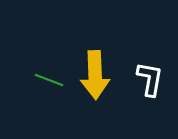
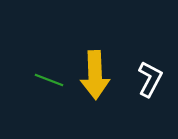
white L-shape: rotated 18 degrees clockwise
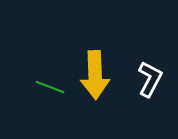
green line: moved 1 px right, 7 px down
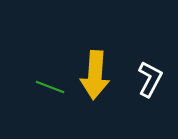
yellow arrow: rotated 6 degrees clockwise
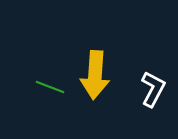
white L-shape: moved 3 px right, 10 px down
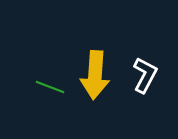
white L-shape: moved 8 px left, 14 px up
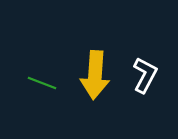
green line: moved 8 px left, 4 px up
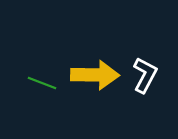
yellow arrow: rotated 93 degrees counterclockwise
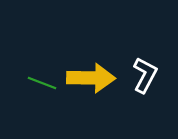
yellow arrow: moved 4 px left, 3 px down
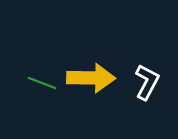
white L-shape: moved 2 px right, 7 px down
